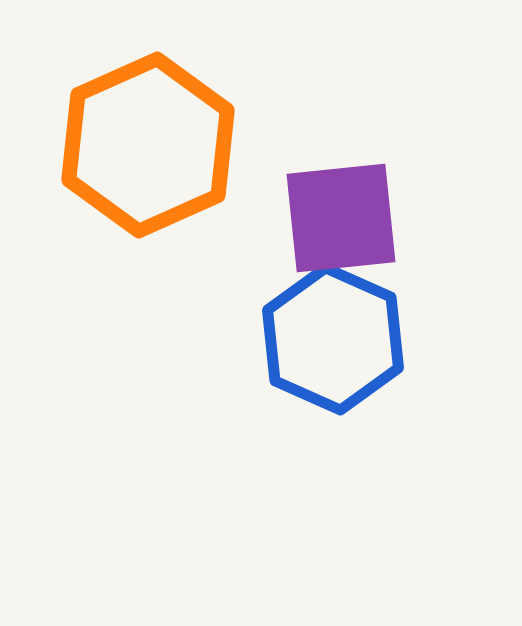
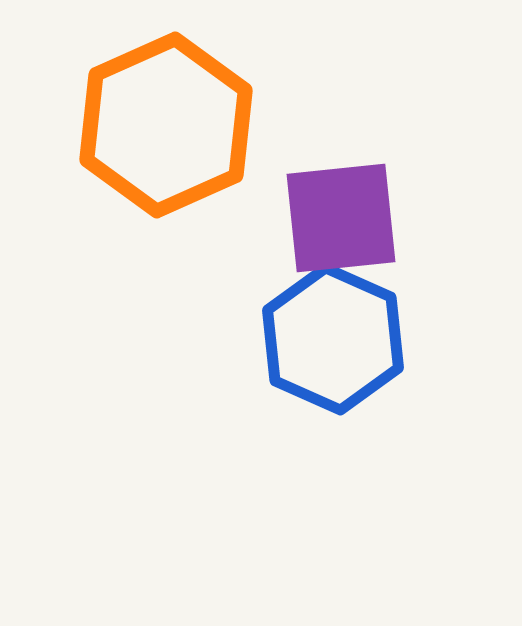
orange hexagon: moved 18 px right, 20 px up
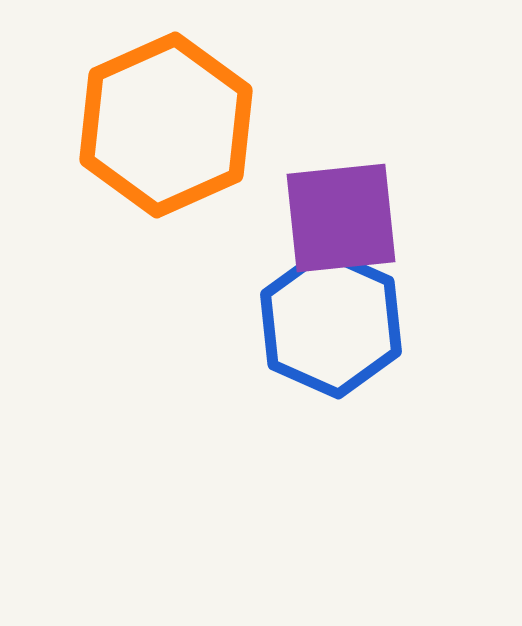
blue hexagon: moved 2 px left, 16 px up
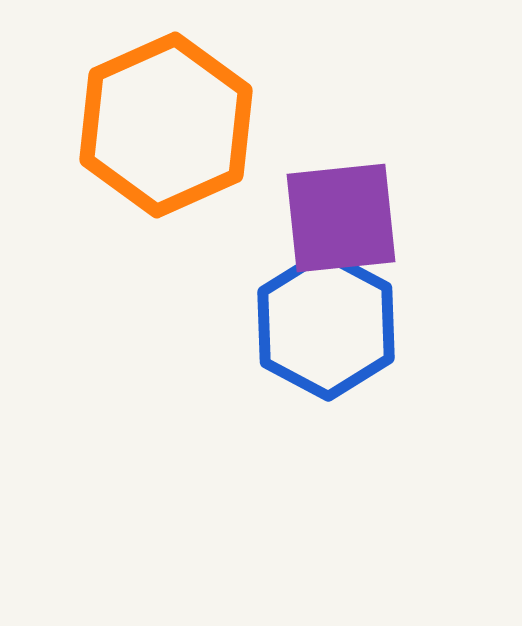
blue hexagon: moved 5 px left, 2 px down; rotated 4 degrees clockwise
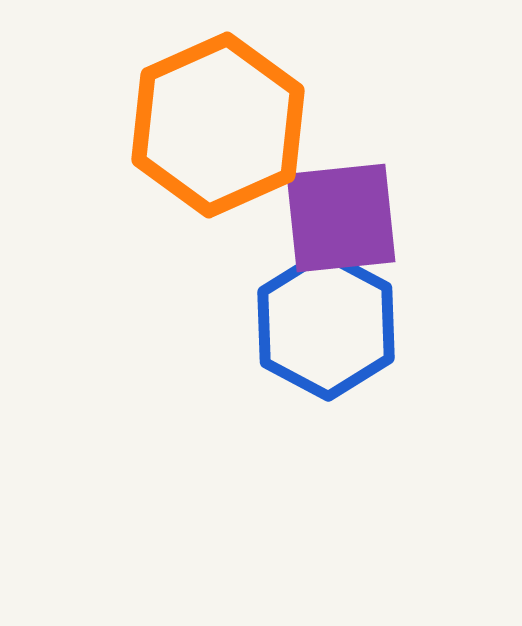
orange hexagon: moved 52 px right
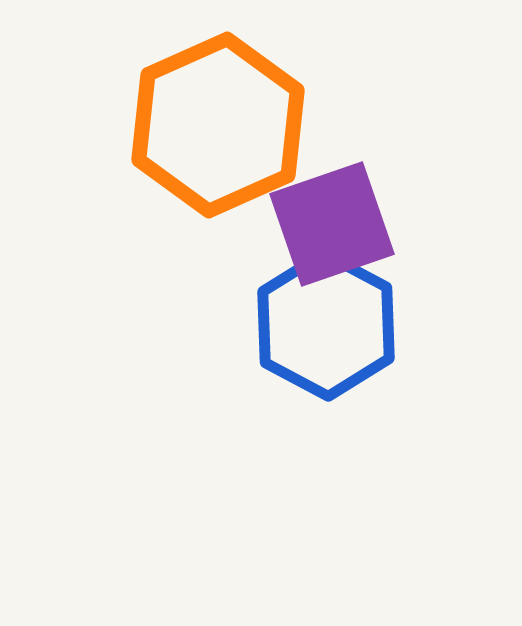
purple square: moved 9 px left, 6 px down; rotated 13 degrees counterclockwise
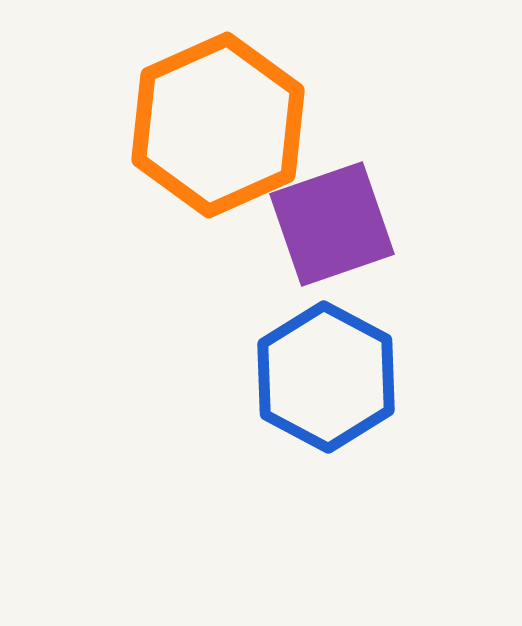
blue hexagon: moved 52 px down
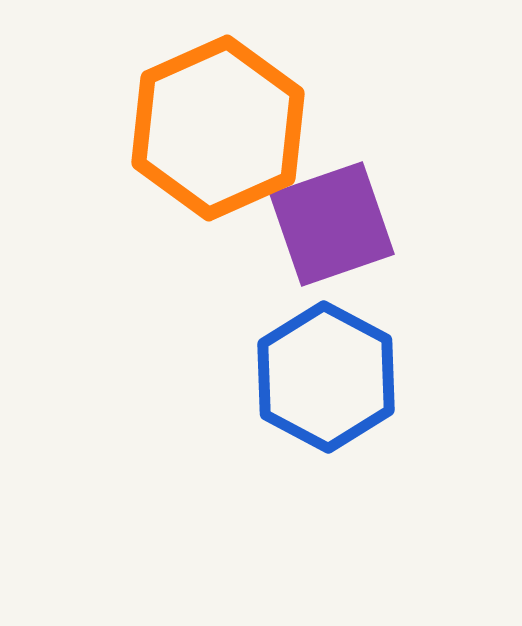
orange hexagon: moved 3 px down
